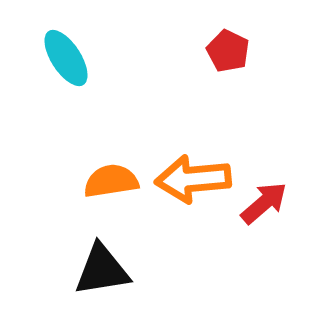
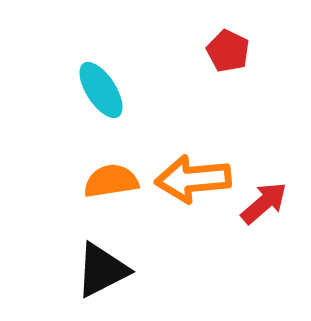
cyan ellipse: moved 35 px right, 32 px down
black triangle: rotated 18 degrees counterclockwise
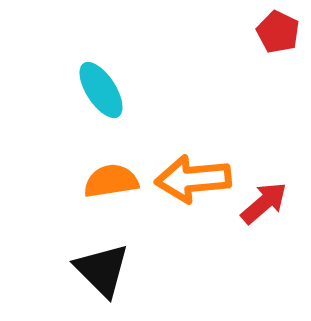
red pentagon: moved 50 px right, 19 px up
black triangle: rotated 48 degrees counterclockwise
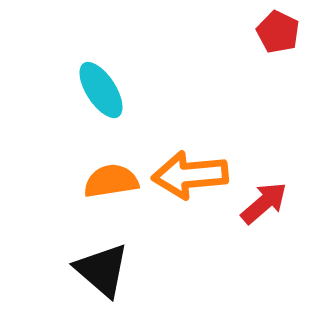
orange arrow: moved 3 px left, 4 px up
black triangle: rotated 4 degrees counterclockwise
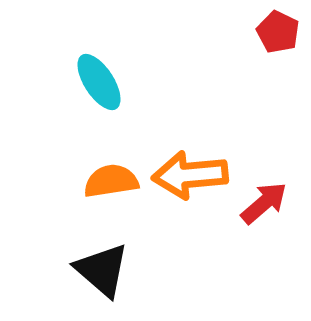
cyan ellipse: moved 2 px left, 8 px up
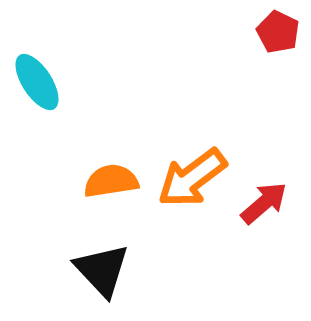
cyan ellipse: moved 62 px left
orange arrow: moved 2 px right, 3 px down; rotated 32 degrees counterclockwise
black triangle: rotated 6 degrees clockwise
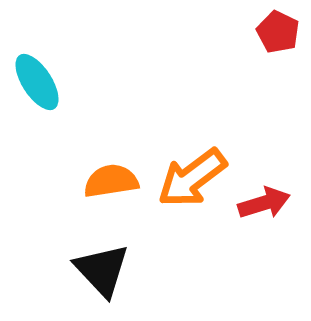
red arrow: rotated 24 degrees clockwise
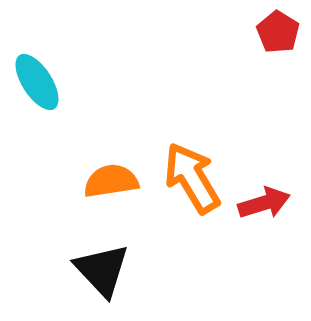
red pentagon: rotated 6 degrees clockwise
orange arrow: rotated 96 degrees clockwise
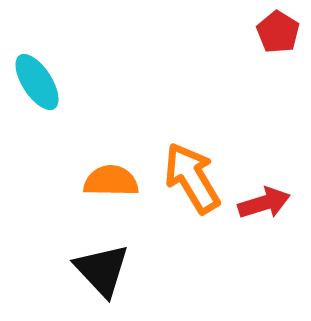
orange semicircle: rotated 10 degrees clockwise
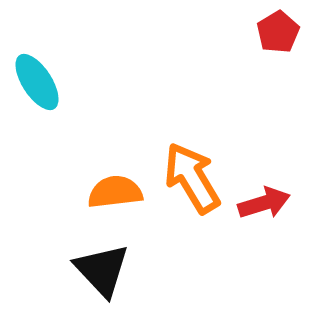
red pentagon: rotated 9 degrees clockwise
orange semicircle: moved 4 px right, 11 px down; rotated 8 degrees counterclockwise
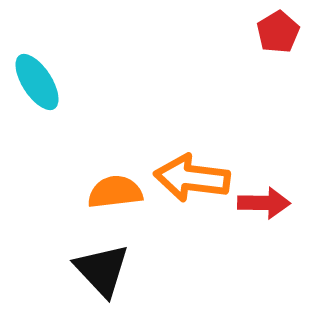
orange arrow: rotated 52 degrees counterclockwise
red arrow: rotated 18 degrees clockwise
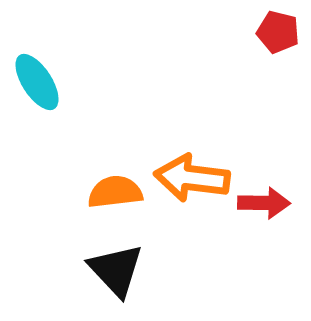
red pentagon: rotated 27 degrees counterclockwise
black triangle: moved 14 px right
